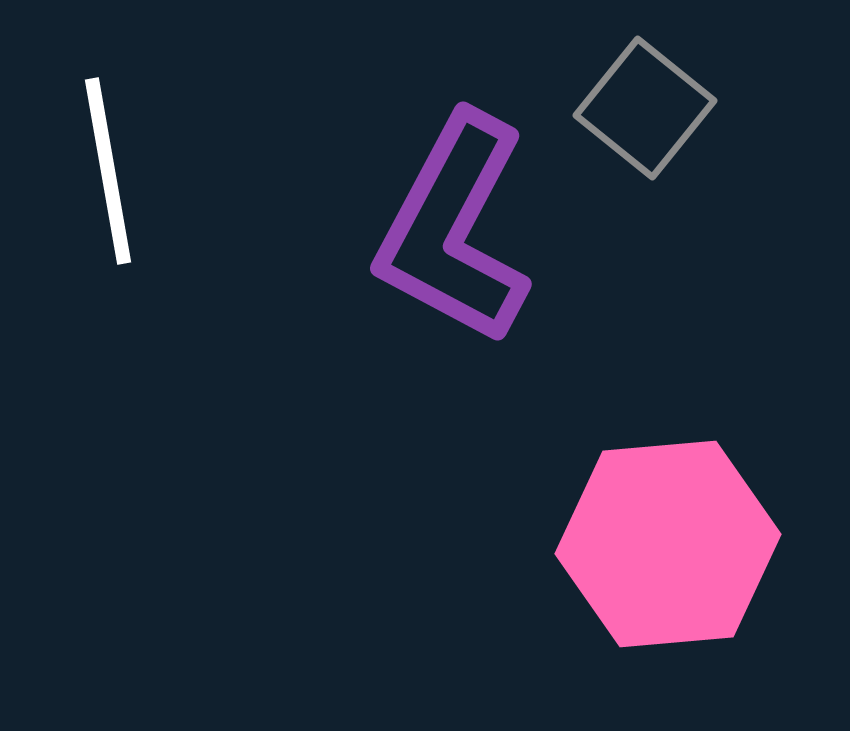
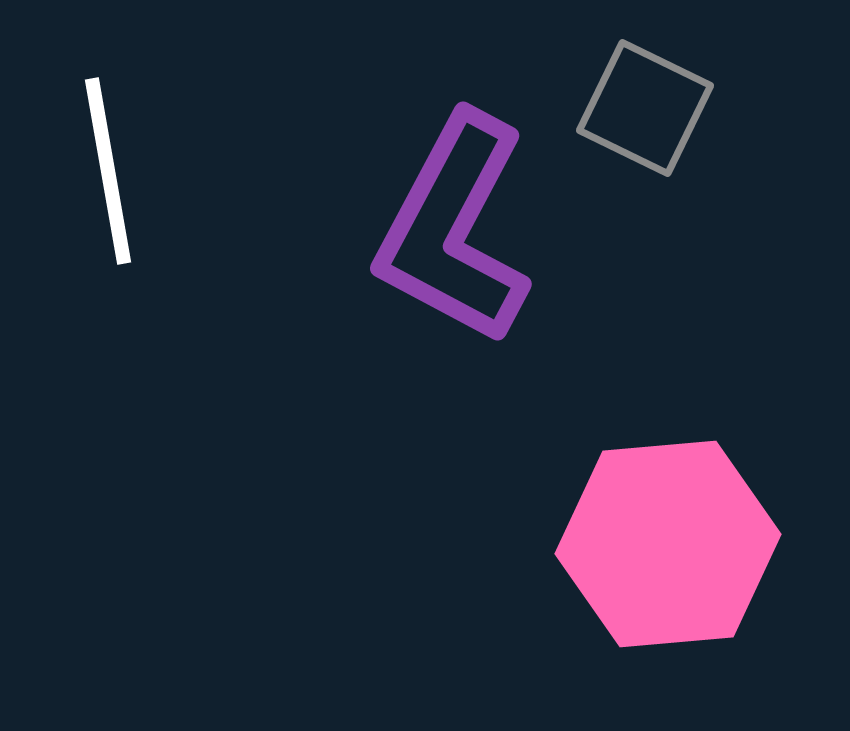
gray square: rotated 13 degrees counterclockwise
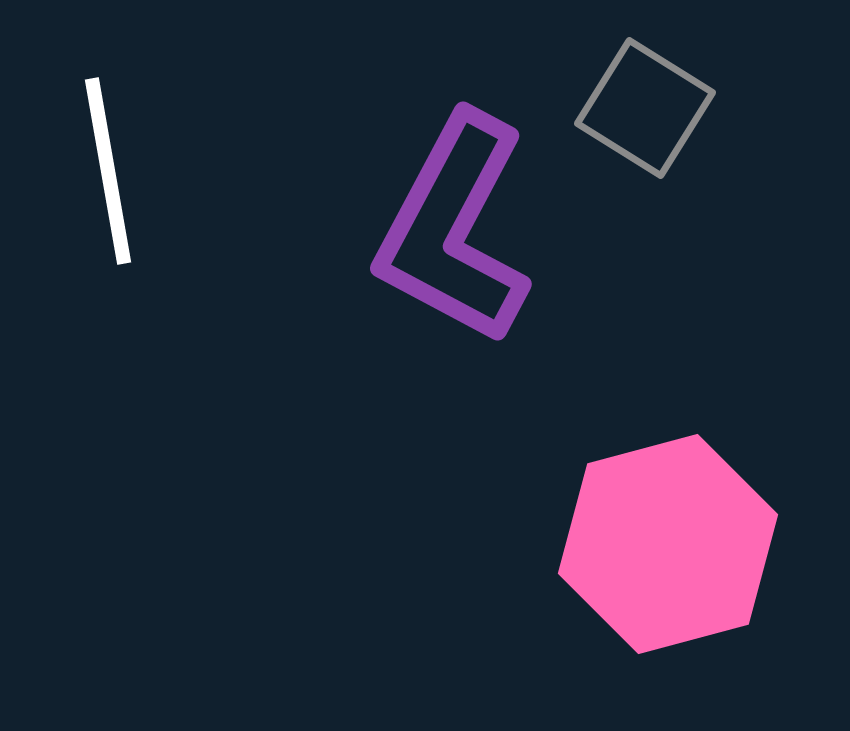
gray square: rotated 6 degrees clockwise
pink hexagon: rotated 10 degrees counterclockwise
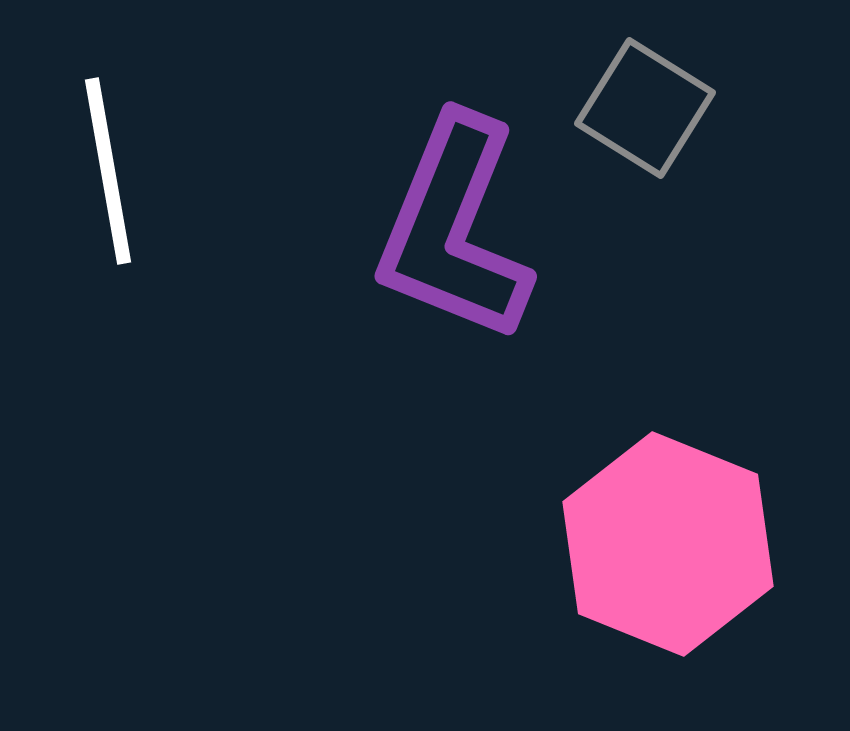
purple L-shape: rotated 6 degrees counterclockwise
pink hexagon: rotated 23 degrees counterclockwise
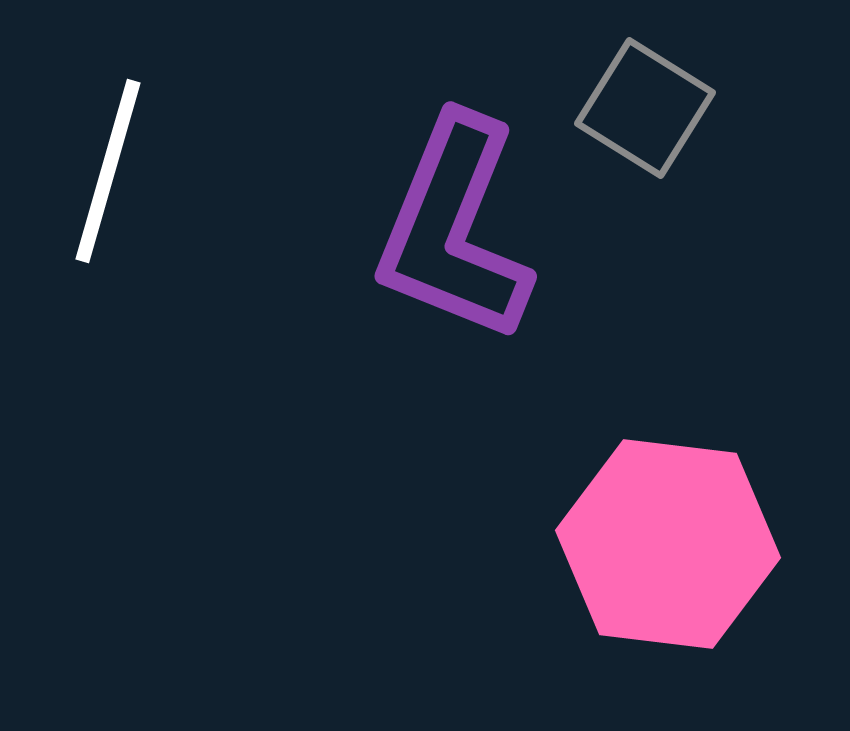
white line: rotated 26 degrees clockwise
pink hexagon: rotated 15 degrees counterclockwise
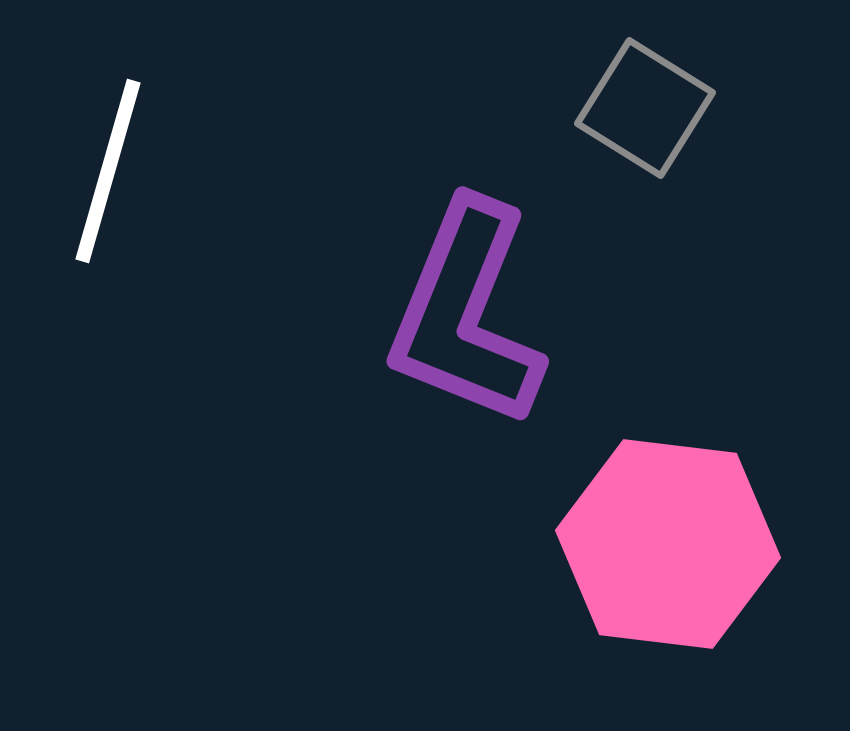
purple L-shape: moved 12 px right, 85 px down
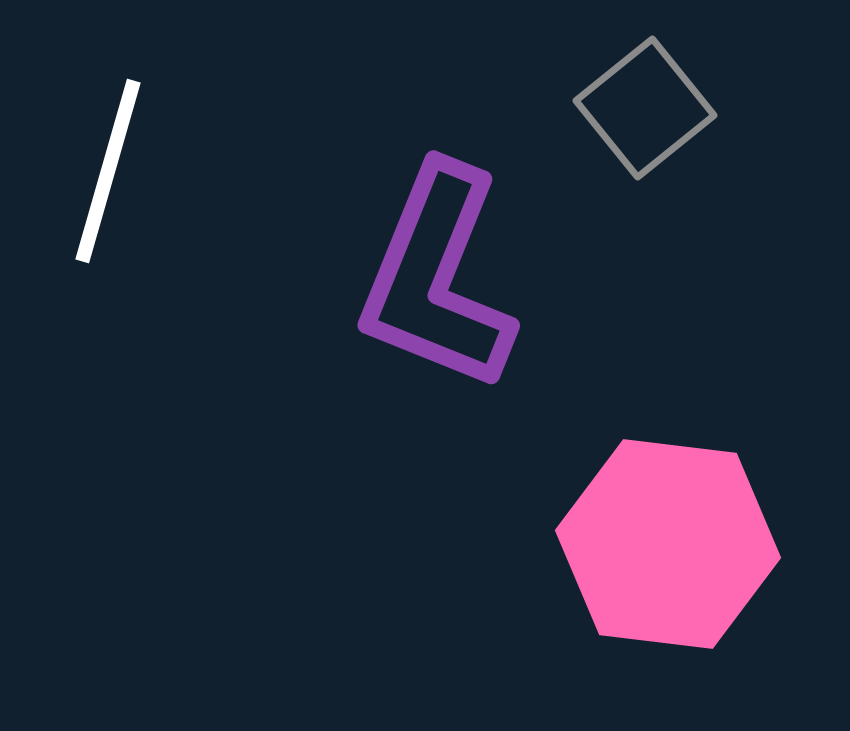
gray square: rotated 19 degrees clockwise
purple L-shape: moved 29 px left, 36 px up
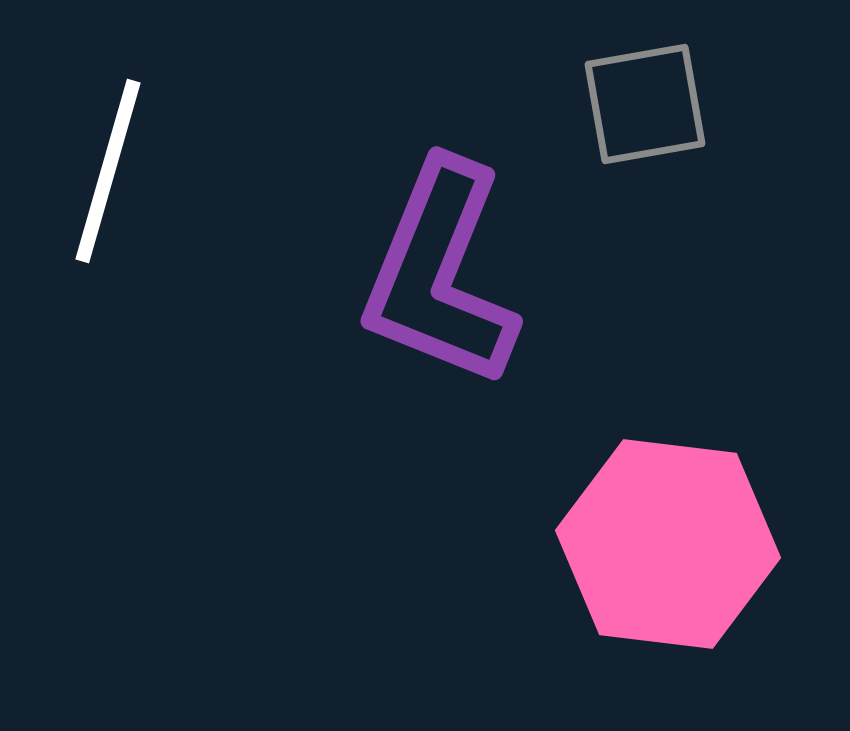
gray square: moved 4 px up; rotated 29 degrees clockwise
purple L-shape: moved 3 px right, 4 px up
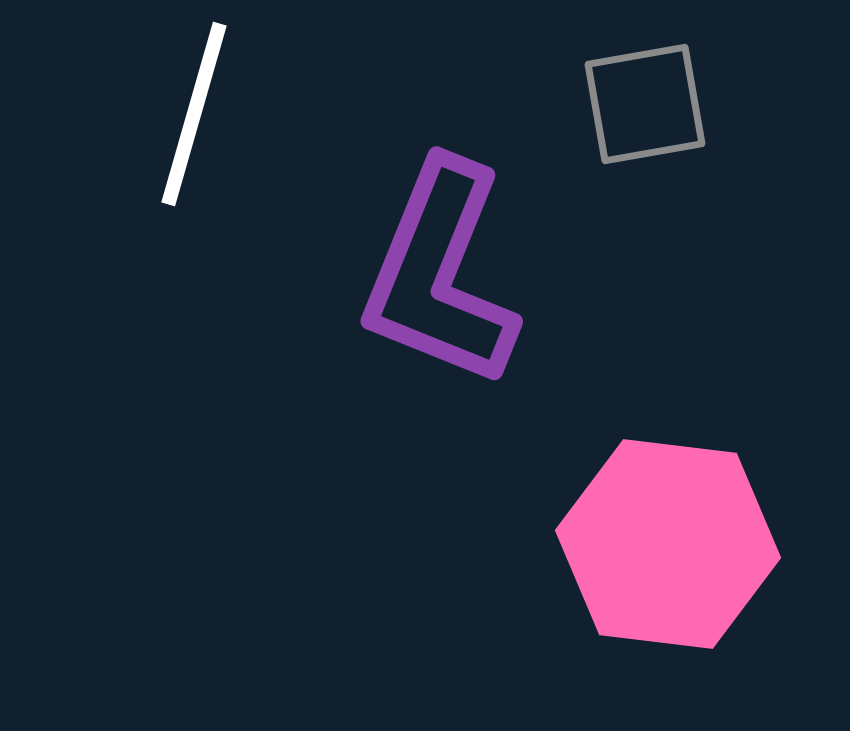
white line: moved 86 px right, 57 px up
